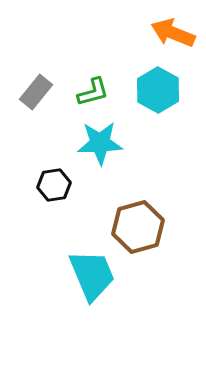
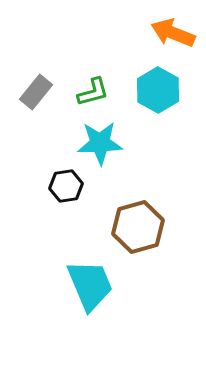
black hexagon: moved 12 px right, 1 px down
cyan trapezoid: moved 2 px left, 10 px down
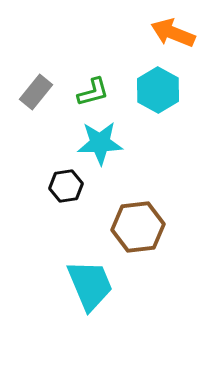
brown hexagon: rotated 9 degrees clockwise
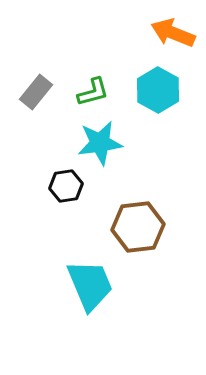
cyan star: rotated 6 degrees counterclockwise
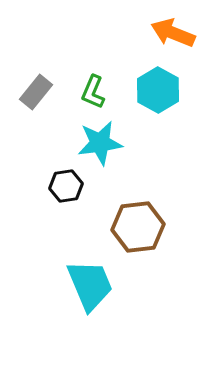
green L-shape: rotated 128 degrees clockwise
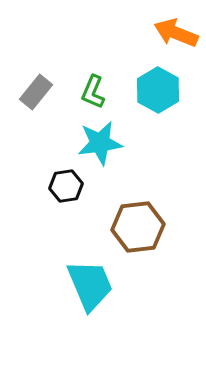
orange arrow: moved 3 px right
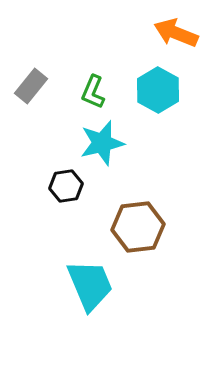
gray rectangle: moved 5 px left, 6 px up
cyan star: moved 2 px right; rotated 6 degrees counterclockwise
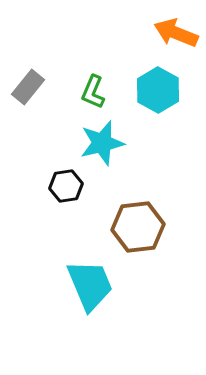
gray rectangle: moved 3 px left, 1 px down
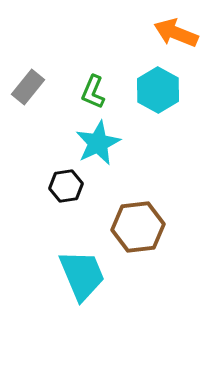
cyan star: moved 4 px left; rotated 12 degrees counterclockwise
cyan trapezoid: moved 8 px left, 10 px up
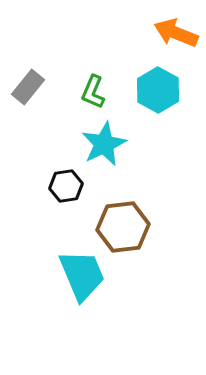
cyan star: moved 6 px right, 1 px down
brown hexagon: moved 15 px left
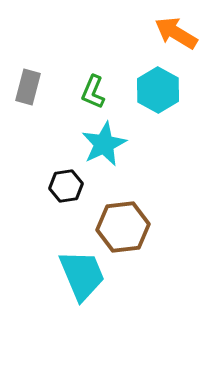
orange arrow: rotated 9 degrees clockwise
gray rectangle: rotated 24 degrees counterclockwise
